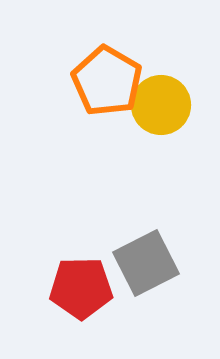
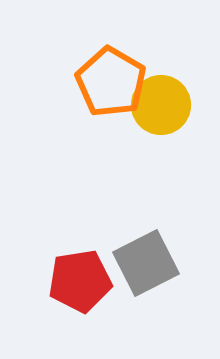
orange pentagon: moved 4 px right, 1 px down
red pentagon: moved 1 px left, 7 px up; rotated 8 degrees counterclockwise
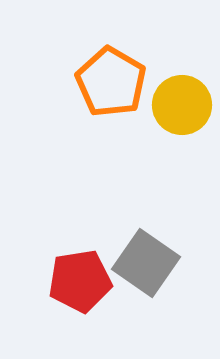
yellow circle: moved 21 px right
gray square: rotated 28 degrees counterclockwise
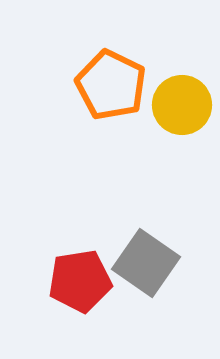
orange pentagon: moved 3 px down; rotated 4 degrees counterclockwise
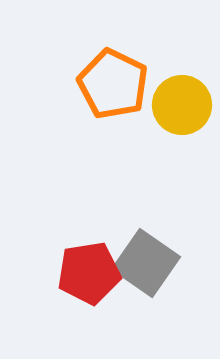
orange pentagon: moved 2 px right, 1 px up
red pentagon: moved 9 px right, 8 px up
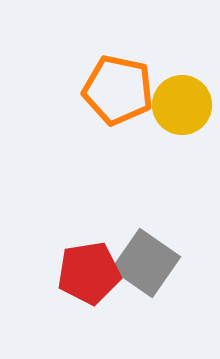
orange pentagon: moved 5 px right, 6 px down; rotated 14 degrees counterclockwise
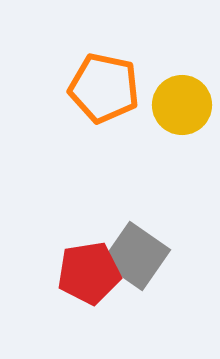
orange pentagon: moved 14 px left, 2 px up
gray square: moved 10 px left, 7 px up
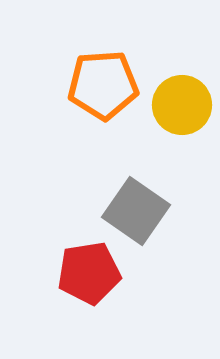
orange pentagon: moved 1 px left, 3 px up; rotated 16 degrees counterclockwise
gray square: moved 45 px up
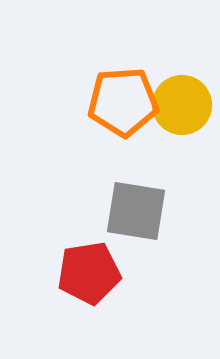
orange pentagon: moved 20 px right, 17 px down
gray square: rotated 26 degrees counterclockwise
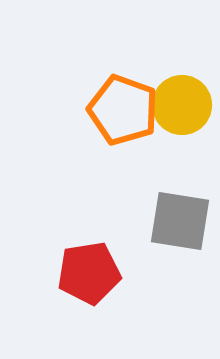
orange pentagon: moved 8 px down; rotated 24 degrees clockwise
gray square: moved 44 px right, 10 px down
